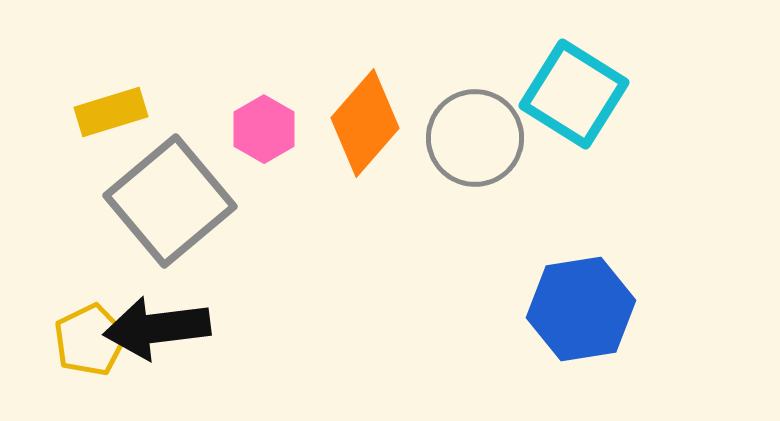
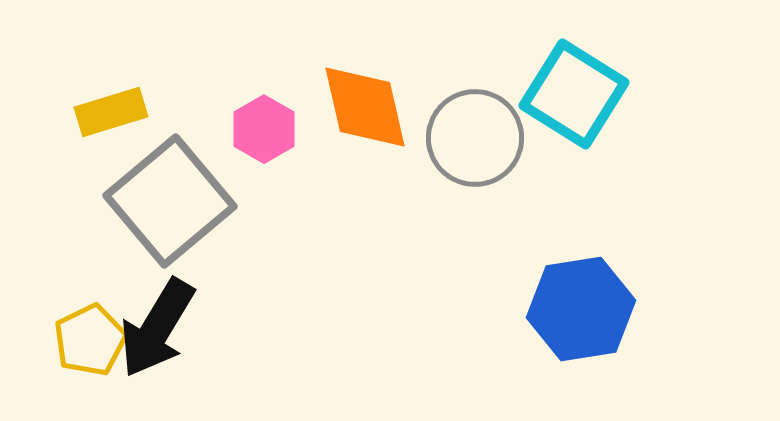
orange diamond: moved 16 px up; rotated 54 degrees counterclockwise
black arrow: rotated 52 degrees counterclockwise
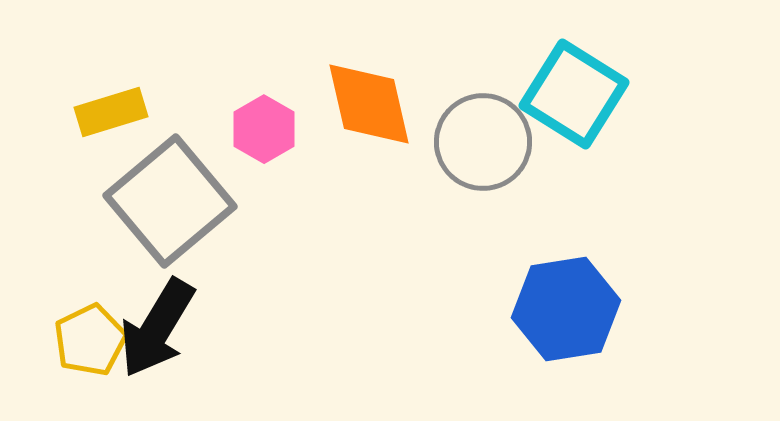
orange diamond: moved 4 px right, 3 px up
gray circle: moved 8 px right, 4 px down
blue hexagon: moved 15 px left
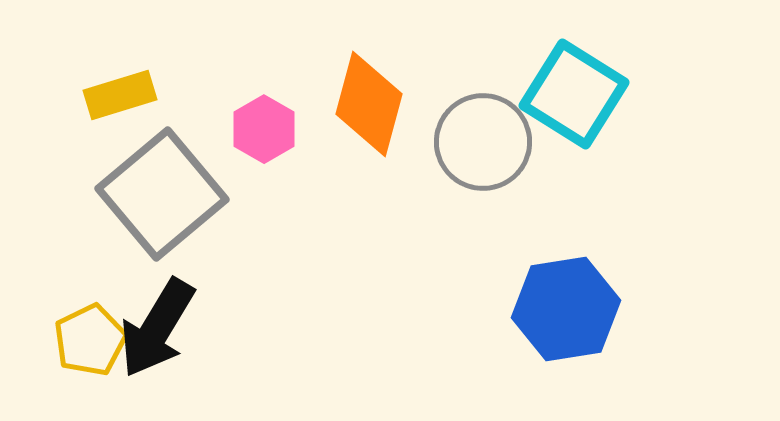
orange diamond: rotated 28 degrees clockwise
yellow rectangle: moved 9 px right, 17 px up
gray square: moved 8 px left, 7 px up
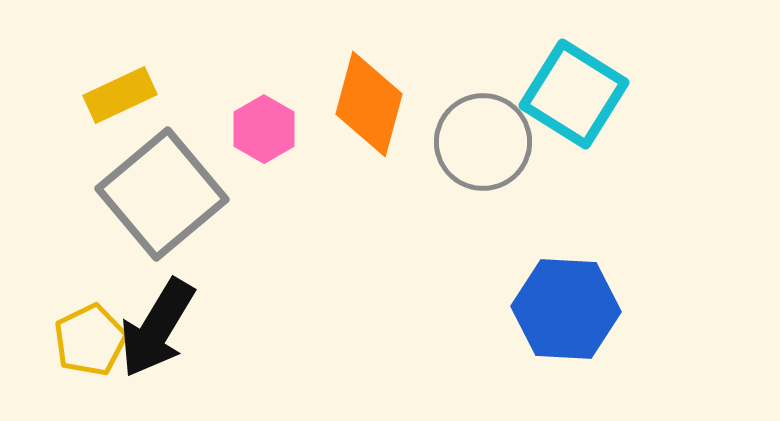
yellow rectangle: rotated 8 degrees counterclockwise
blue hexagon: rotated 12 degrees clockwise
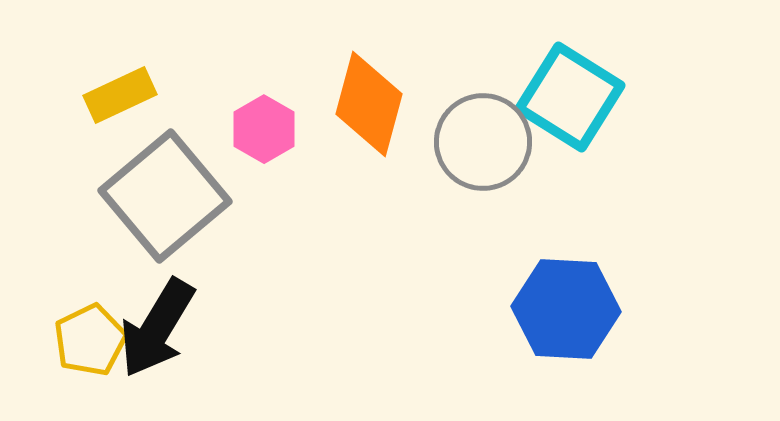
cyan square: moved 4 px left, 3 px down
gray square: moved 3 px right, 2 px down
